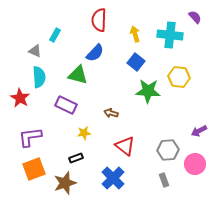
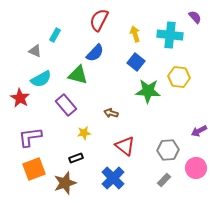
red semicircle: rotated 25 degrees clockwise
cyan semicircle: moved 2 px right, 2 px down; rotated 65 degrees clockwise
purple rectangle: rotated 25 degrees clockwise
pink circle: moved 1 px right, 4 px down
gray rectangle: rotated 64 degrees clockwise
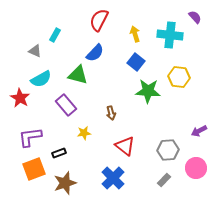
brown arrow: rotated 120 degrees counterclockwise
black rectangle: moved 17 px left, 5 px up
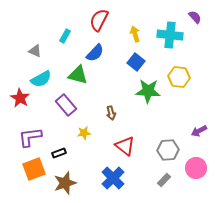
cyan rectangle: moved 10 px right, 1 px down
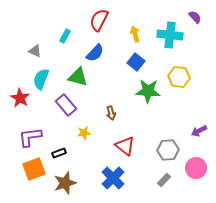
green triangle: moved 2 px down
cyan semicircle: rotated 140 degrees clockwise
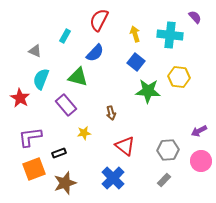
pink circle: moved 5 px right, 7 px up
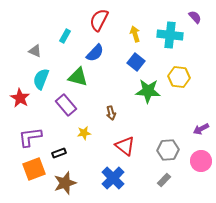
purple arrow: moved 2 px right, 2 px up
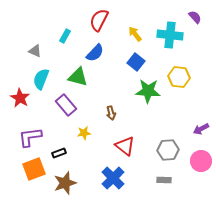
yellow arrow: rotated 21 degrees counterclockwise
gray rectangle: rotated 48 degrees clockwise
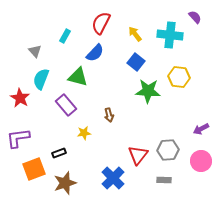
red semicircle: moved 2 px right, 3 px down
gray triangle: rotated 24 degrees clockwise
brown arrow: moved 2 px left, 2 px down
purple L-shape: moved 12 px left, 1 px down
red triangle: moved 13 px right, 9 px down; rotated 30 degrees clockwise
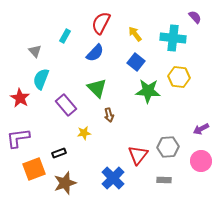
cyan cross: moved 3 px right, 3 px down
green triangle: moved 19 px right, 11 px down; rotated 30 degrees clockwise
gray hexagon: moved 3 px up
